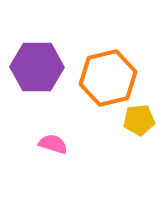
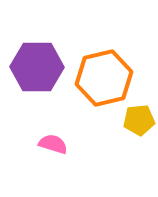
orange hexagon: moved 4 px left
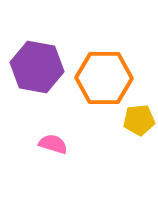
purple hexagon: rotated 9 degrees clockwise
orange hexagon: rotated 14 degrees clockwise
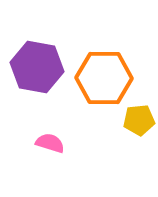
pink semicircle: moved 3 px left, 1 px up
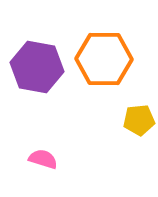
orange hexagon: moved 19 px up
pink semicircle: moved 7 px left, 16 px down
